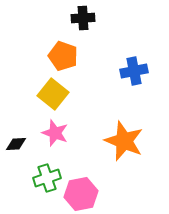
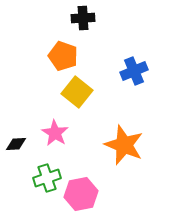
blue cross: rotated 12 degrees counterclockwise
yellow square: moved 24 px right, 2 px up
pink star: rotated 12 degrees clockwise
orange star: moved 4 px down
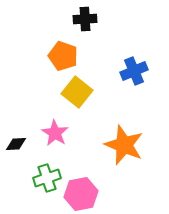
black cross: moved 2 px right, 1 px down
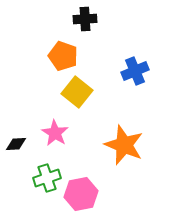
blue cross: moved 1 px right
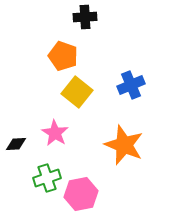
black cross: moved 2 px up
blue cross: moved 4 px left, 14 px down
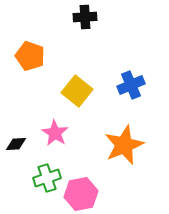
orange pentagon: moved 33 px left
yellow square: moved 1 px up
orange star: rotated 27 degrees clockwise
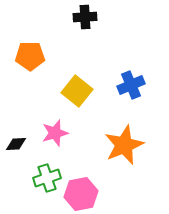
orange pentagon: rotated 20 degrees counterclockwise
pink star: rotated 24 degrees clockwise
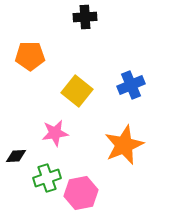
pink star: rotated 8 degrees clockwise
black diamond: moved 12 px down
pink hexagon: moved 1 px up
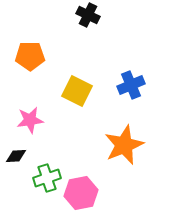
black cross: moved 3 px right, 2 px up; rotated 30 degrees clockwise
yellow square: rotated 12 degrees counterclockwise
pink star: moved 25 px left, 13 px up
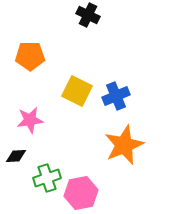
blue cross: moved 15 px left, 11 px down
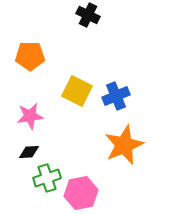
pink star: moved 4 px up
black diamond: moved 13 px right, 4 px up
